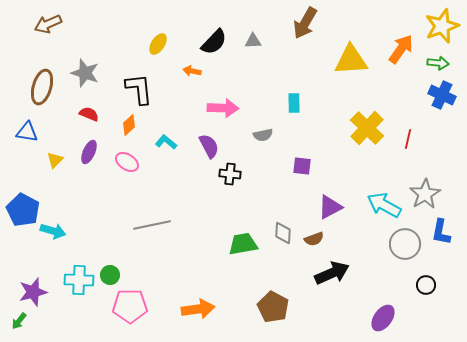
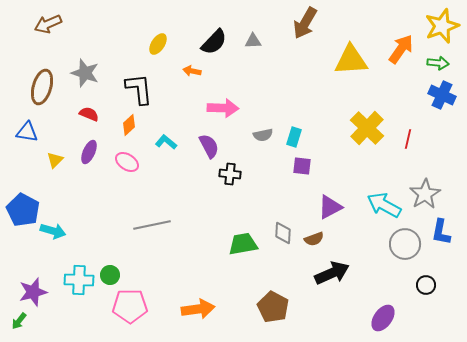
cyan rectangle at (294, 103): moved 34 px down; rotated 18 degrees clockwise
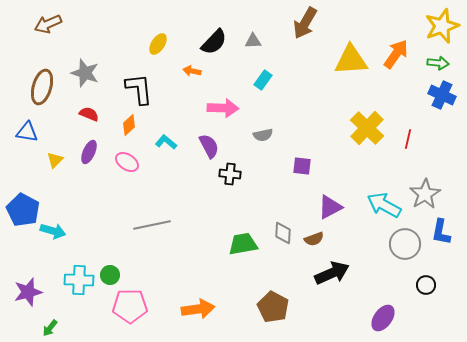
orange arrow at (401, 49): moved 5 px left, 5 px down
cyan rectangle at (294, 137): moved 31 px left, 57 px up; rotated 18 degrees clockwise
purple star at (33, 292): moved 5 px left
green arrow at (19, 321): moved 31 px right, 7 px down
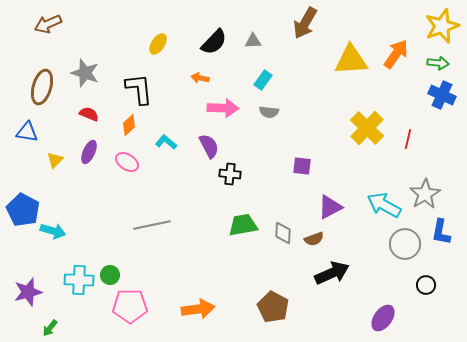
orange arrow at (192, 71): moved 8 px right, 7 px down
gray semicircle at (263, 135): moved 6 px right, 23 px up; rotated 18 degrees clockwise
green trapezoid at (243, 244): moved 19 px up
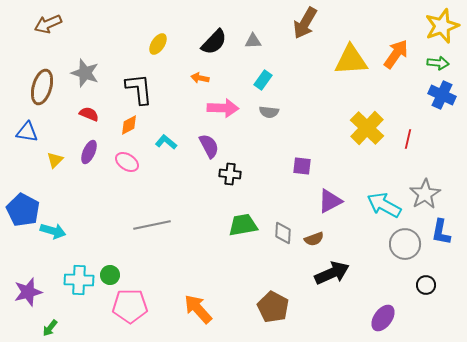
orange diamond at (129, 125): rotated 15 degrees clockwise
purple triangle at (330, 207): moved 6 px up
orange arrow at (198, 309): rotated 124 degrees counterclockwise
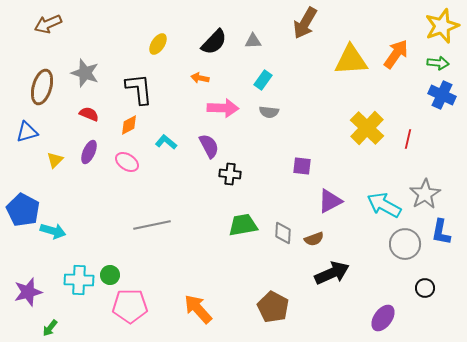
blue triangle at (27, 132): rotated 25 degrees counterclockwise
black circle at (426, 285): moved 1 px left, 3 px down
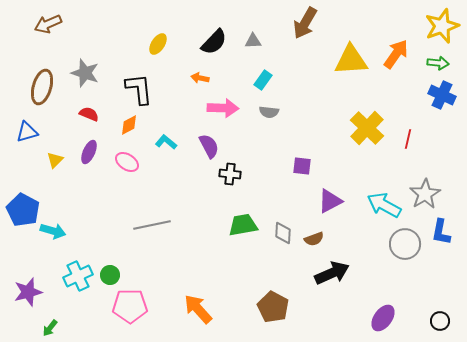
cyan cross at (79, 280): moved 1 px left, 4 px up; rotated 28 degrees counterclockwise
black circle at (425, 288): moved 15 px right, 33 px down
